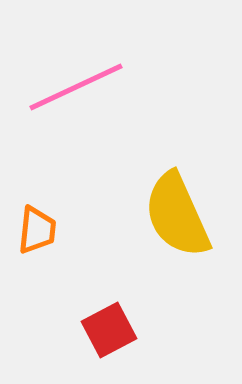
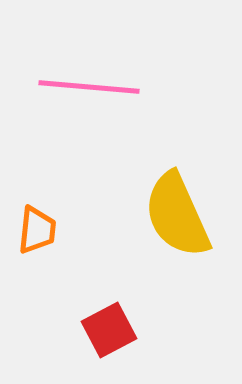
pink line: moved 13 px right; rotated 30 degrees clockwise
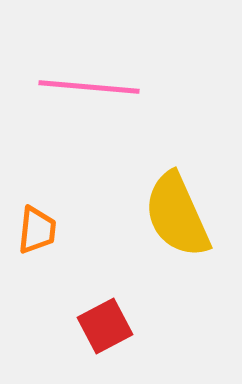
red square: moved 4 px left, 4 px up
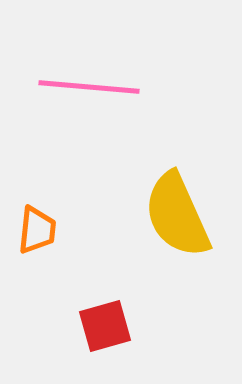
red square: rotated 12 degrees clockwise
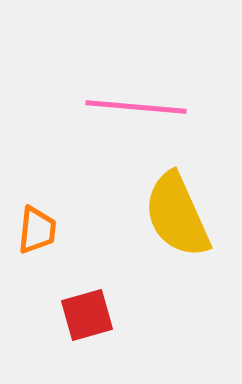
pink line: moved 47 px right, 20 px down
red square: moved 18 px left, 11 px up
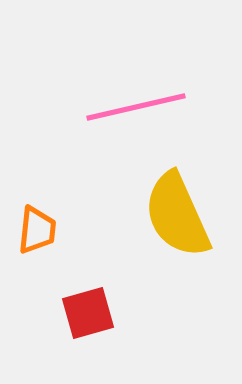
pink line: rotated 18 degrees counterclockwise
red square: moved 1 px right, 2 px up
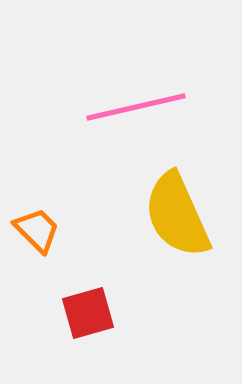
orange trapezoid: rotated 51 degrees counterclockwise
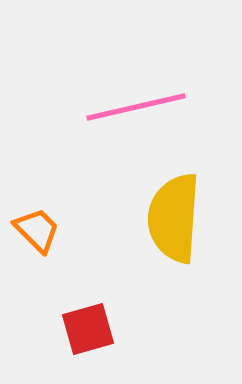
yellow semicircle: moved 3 px left, 3 px down; rotated 28 degrees clockwise
red square: moved 16 px down
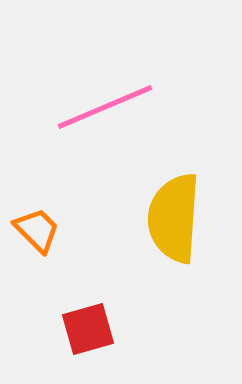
pink line: moved 31 px left; rotated 10 degrees counterclockwise
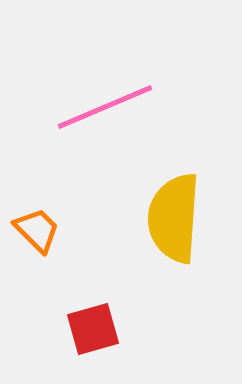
red square: moved 5 px right
